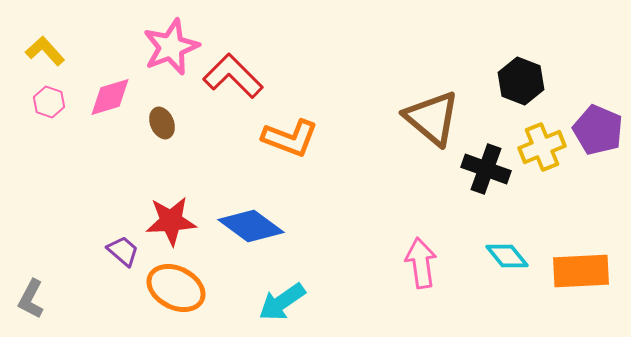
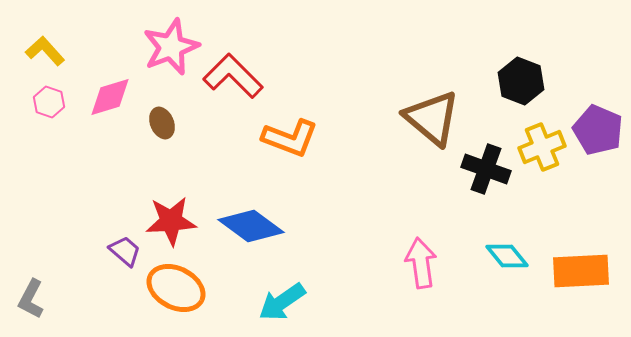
purple trapezoid: moved 2 px right
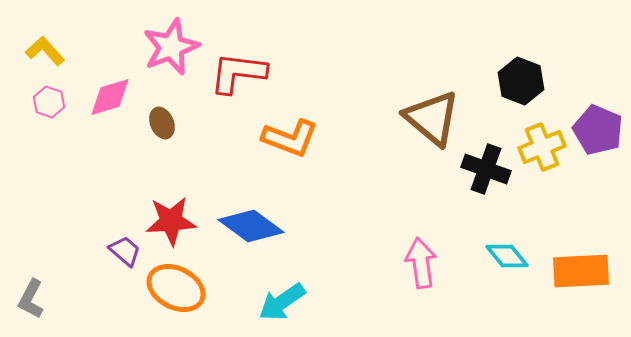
red L-shape: moved 5 px right, 3 px up; rotated 38 degrees counterclockwise
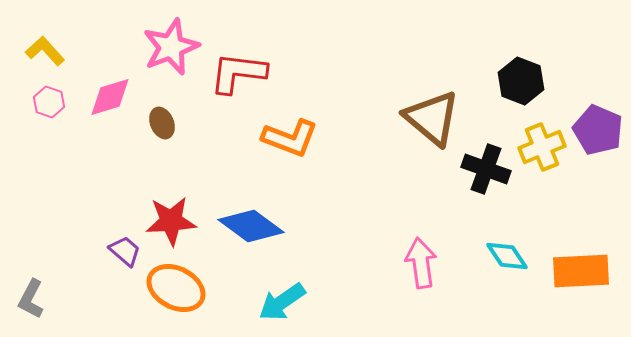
cyan diamond: rotated 6 degrees clockwise
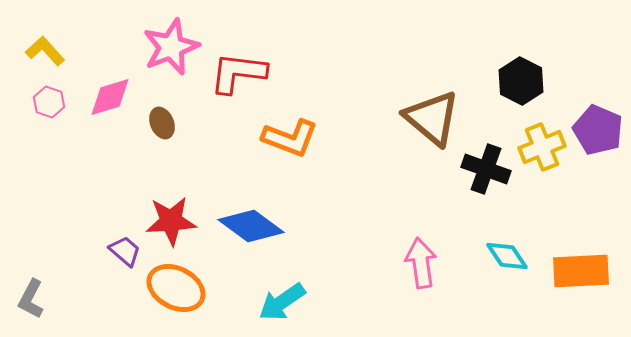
black hexagon: rotated 6 degrees clockwise
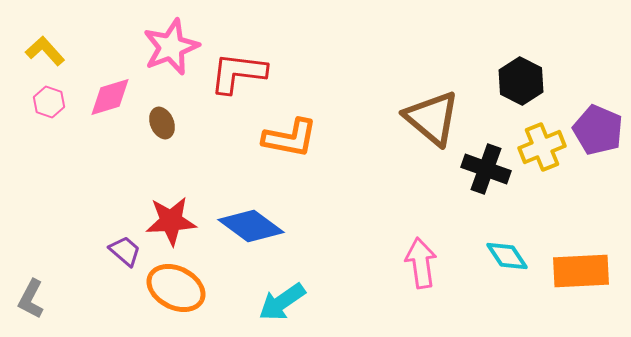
orange L-shape: rotated 10 degrees counterclockwise
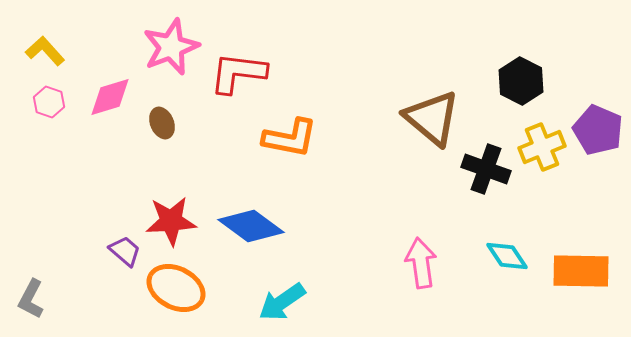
orange rectangle: rotated 4 degrees clockwise
